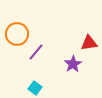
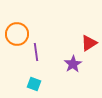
red triangle: rotated 24 degrees counterclockwise
purple line: rotated 48 degrees counterclockwise
cyan square: moved 1 px left, 4 px up; rotated 16 degrees counterclockwise
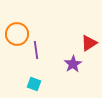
purple line: moved 2 px up
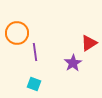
orange circle: moved 1 px up
purple line: moved 1 px left, 2 px down
purple star: moved 1 px up
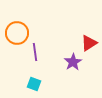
purple star: moved 1 px up
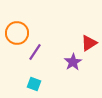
purple line: rotated 42 degrees clockwise
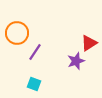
purple star: moved 3 px right, 1 px up; rotated 12 degrees clockwise
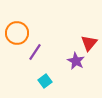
red triangle: rotated 18 degrees counterclockwise
purple star: rotated 24 degrees counterclockwise
cyan square: moved 11 px right, 3 px up; rotated 32 degrees clockwise
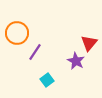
cyan square: moved 2 px right, 1 px up
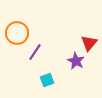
cyan square: rotated 16 degrees clockwise
